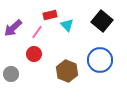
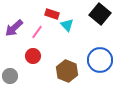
red rectangle: moved 2 px right, 1 px up; rotated 32 degrees clockwise
black square: moved 2 px left, 7 px up
purple arrow: moved 1 px right
red circle: moved 1 px left, 2 px down
gray circle: moved 1 px left, 2 px down
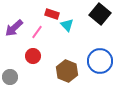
blue circle: moved 1 px down
gray circle: moved 1 px down
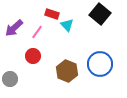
blue circle: moved 3 px down
gray circle: moved 2 px down
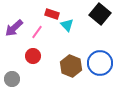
blue circle: moved 1 px up
brown hexagon: moved 4 px right, 5 px up
gray circle: moved 2 px right
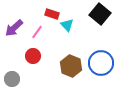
blue circle: moved 1 px right
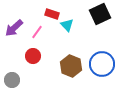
black square: rotated 25 degrees clockwise
blue circle: moved 1 px right, 1 px down
gray circle: moved 1 px down
